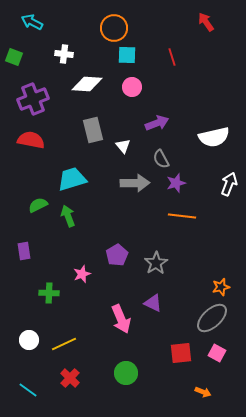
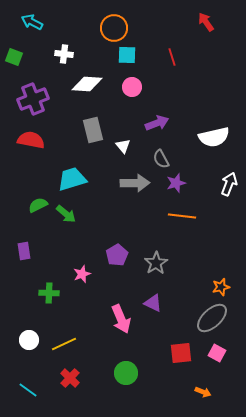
green arrow: moved 2 px left, 2 px up; rotated 150 degrees clockwise
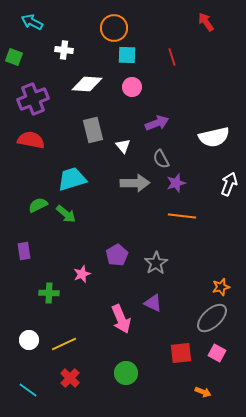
white cross: moved 4 px up
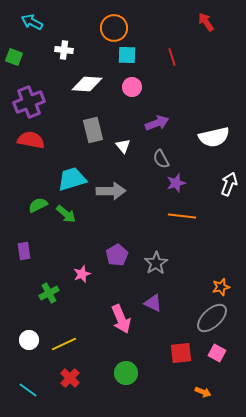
purple cross: moved 4 px left, 3 px down
gray arrow: moved 24 px left, 8 px down
green cross: rotated 30 degrees counterclockwise
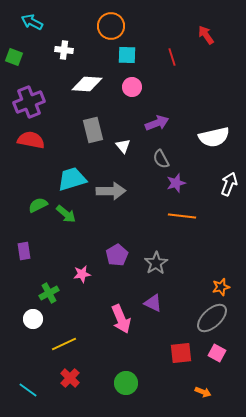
red arrow: moved 13 px down
orange circle: moved 3 px left, 2 px up
pink star: rotated 12 degrees clockwise
white circle: moved 4 px right, 21 px up
green circle: moved 10 px down
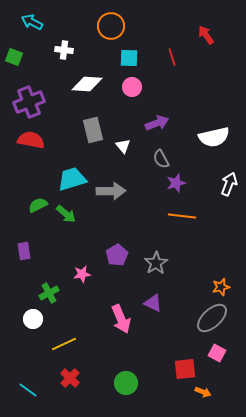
cyan square: moved 2 px right, 3 px down
red square: moved 4 px right, 16 px down
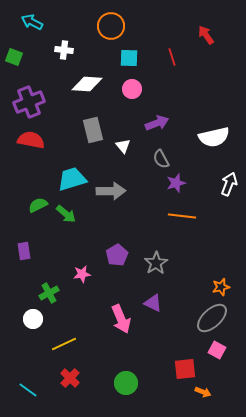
pink circle: moved 2 px down
pink square: moved 3 px up
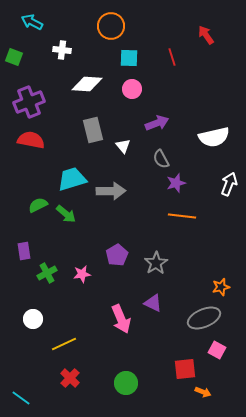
white cross: moved 2 px left
green cross: moved 2 px left, 20 px up
gray ellipse: moved 8 px left; rotated 20 degrees clockwise
cyan line: moved 7 px left, 8 px down
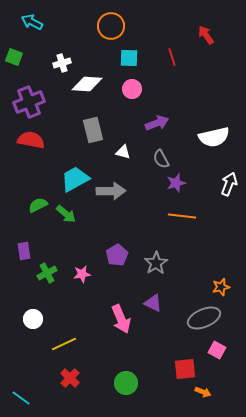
white cross: moved 13 px down; rotated 24 degrees counterclockwise
white triangle: moved 6 px down; rotated 35 degrees counterclockwise
cyan trapezoid: moved 3 px right; rotated 12 degrees counterclockwise
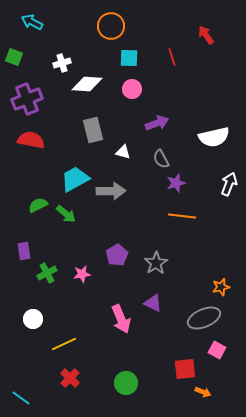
purple cross: moved 2 px left, 3 px up
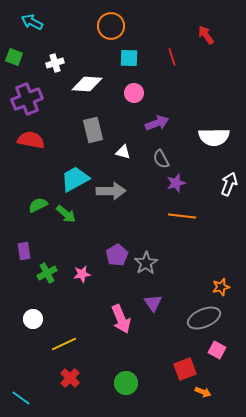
white cross: moved 7 px left
pink circle: moved 2 px right, 4 px down
white semicircle: rotated 12 degrees clockwise
gray star: moved 10 px left
purple triangle: rotated 30 degrees clockwise
red square: rotated 15 degrees counterclockwise
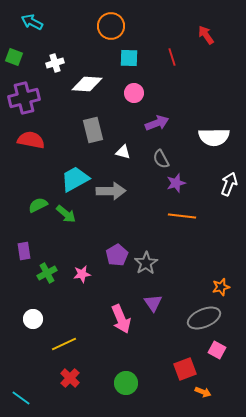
purple cross: moved 3 px left, 1 px up; rotated 8 degrees clockwise
